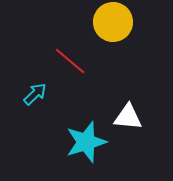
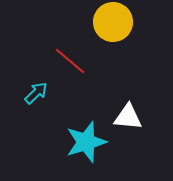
cyan arrow: moved 1 px right, 1 px up
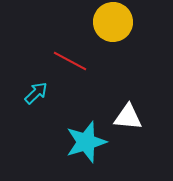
red line: rotated 12 degrees counterclockwise
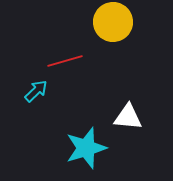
red line: moved 5 px left; rotated 44 degrees counterclockwise
cyan arrow: moved 2 px up
cyan star: moved 6 px down
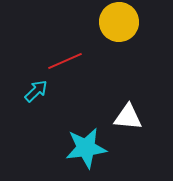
yellow circle: moved 6 px right
red line: rotated 8 degrees counterclockwise
cyan star: rotated 9 degrees clockwise
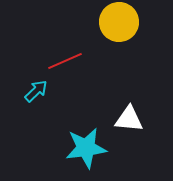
white triangle: moved 1 px right, 2 px down
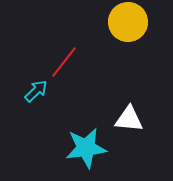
yellow circle: moved 9 px right
red line: moved 1 px left, 1 px down; rotated 28 degrees counterclockwise
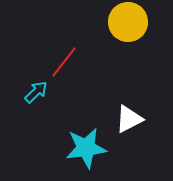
cyan arrow: moved 1 px down
white triangle: rotated 32 degrees counterclockwise
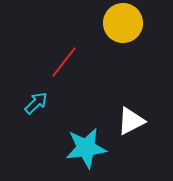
yellow circle: moved 5 px left, 1 px down
cyan arrow: moved 11 px down
white triangle: moved 2 px right, 2 px down
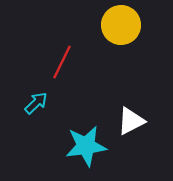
yellow circle: moved 2 px left, 2 px down
red line: moved 2 px left; rotated 12 degrees counterclockwise
cyan star: moved 2 px up
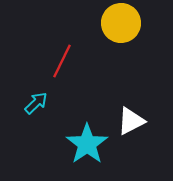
yellow circle: moved 2 px up
red line: moved 1 px up
cyan star: moved 1 px right, 2 px up; rotated 27 degrees counterclockwise
